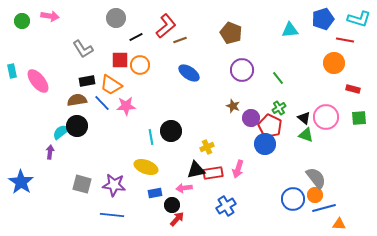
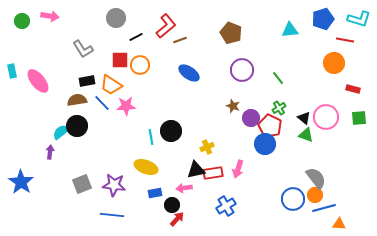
gray square at (82, 184): rotated 36 degrees counterclockwise
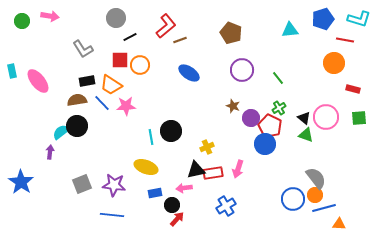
black line at (136, 37): moved 6 px left
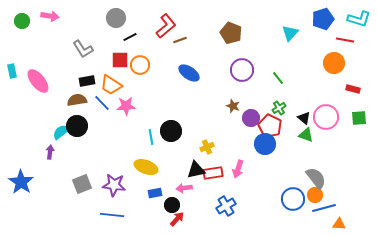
cyan triangle at (290, 30): moved 3 px down; rotated 42 degrees counterclockwise
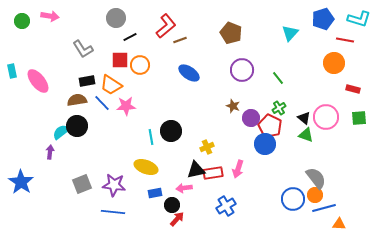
blue line at (112, 215): moved 1 px right, 3 px up
